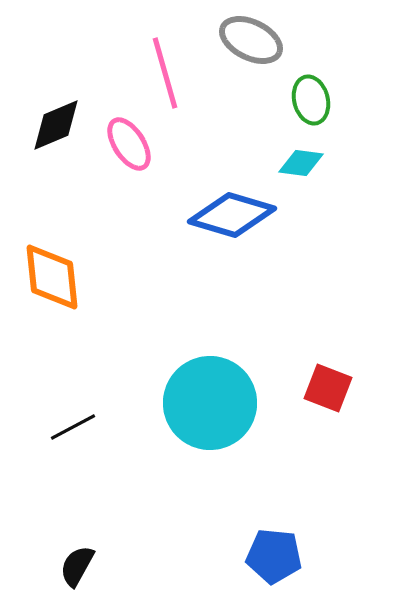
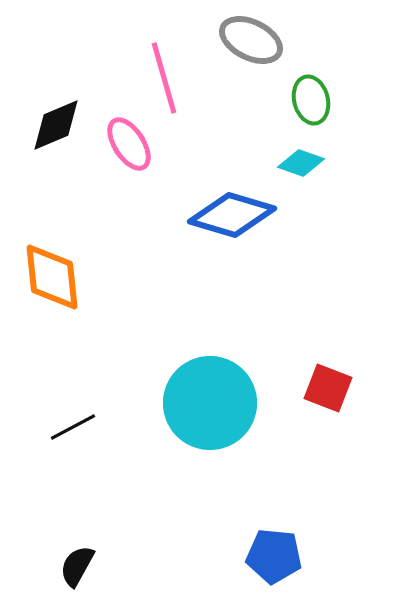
pink line: moved 1 px left, 5 px down
cyan diamond: rotated 12 degrees clockwise
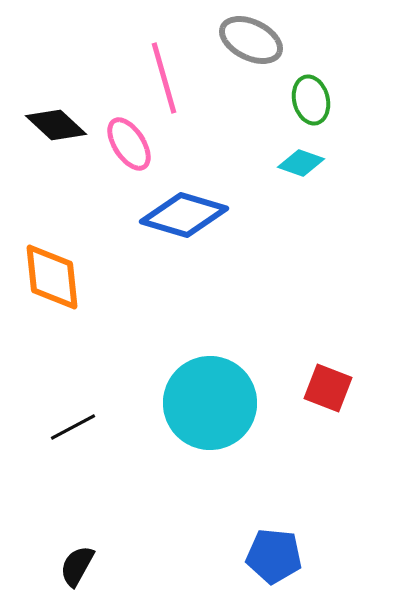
black diamond: rotated 66 degrees clockwise
blue diamond: moved 48 px left
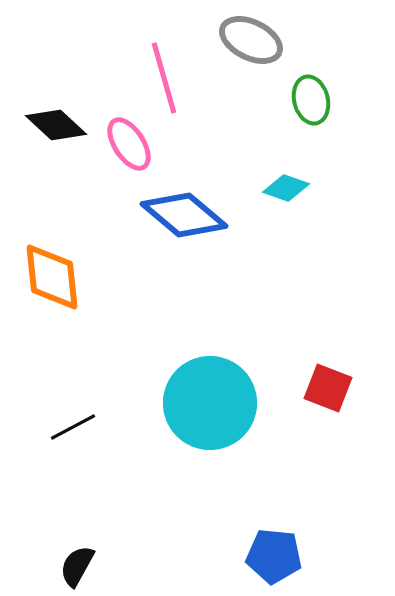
cyan diamond: moved 15 px left, 25 px down
blue diamond: rotated 24 degrees clockwise
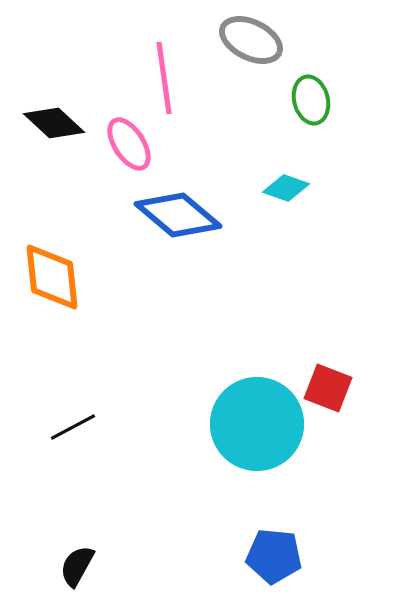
pink line: rotated 8 degrees clockwise
black diamond: moved 2 px left, 2 px up
blue diamond: moved 6 px left
cyan circle: moved 47 px right, 21 px down
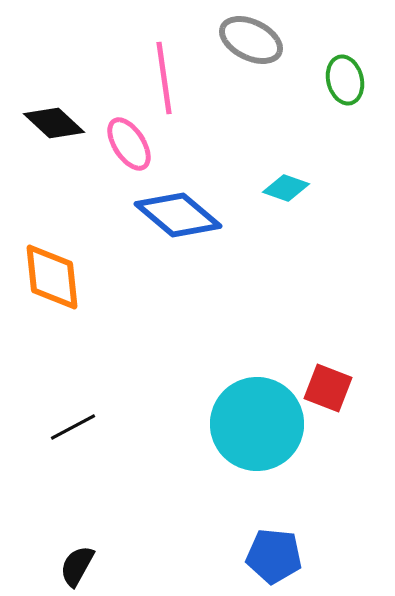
green ellipse: moved 34 px right, 20 px up
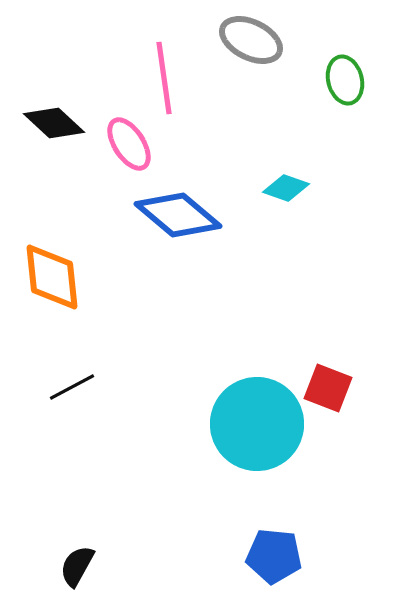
black line: moved 1 px left, 40 px up
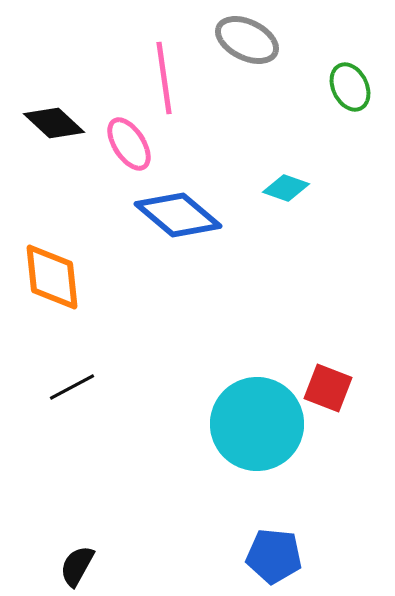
gray ellipse: moved 4 px left
green ellipse: moved 5 px right, 7 px down; rotated 12 degrees counterclockwise
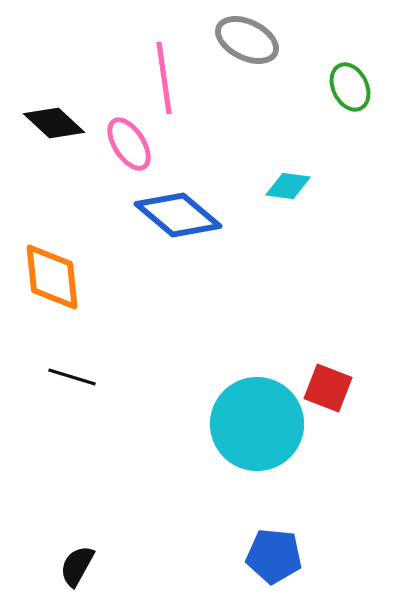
cyan diamond: moved 2 px right, 2 px up; rotated 12 degrees counterclockwise
black line: moved 10 px up; rotated 45 degrees clockwise
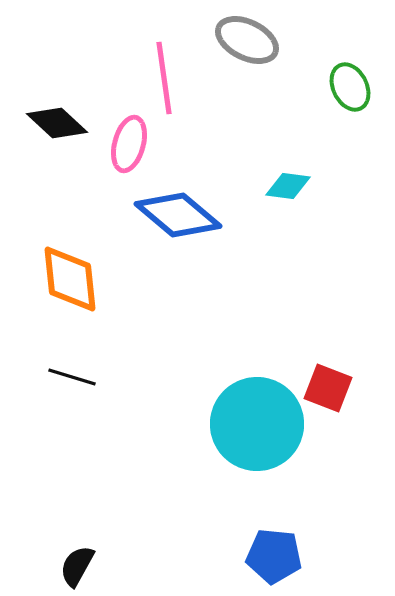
black diamond: moved 3 px right
pink ellipse: rotated 48 degrees clockwise
orange diamond: moved 18 px right, 2 px down
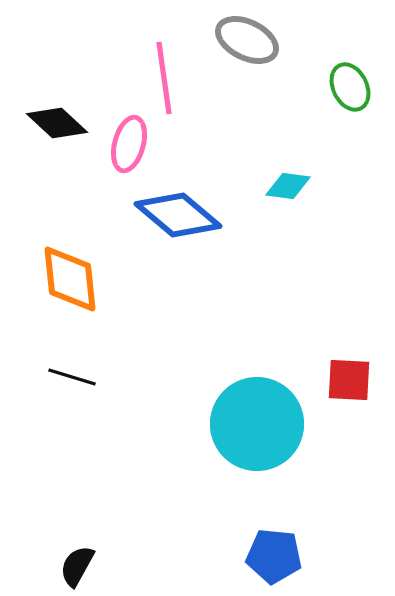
red square: moved 21 px right, 8 px up; rotated 18 degrees counterclockwise
